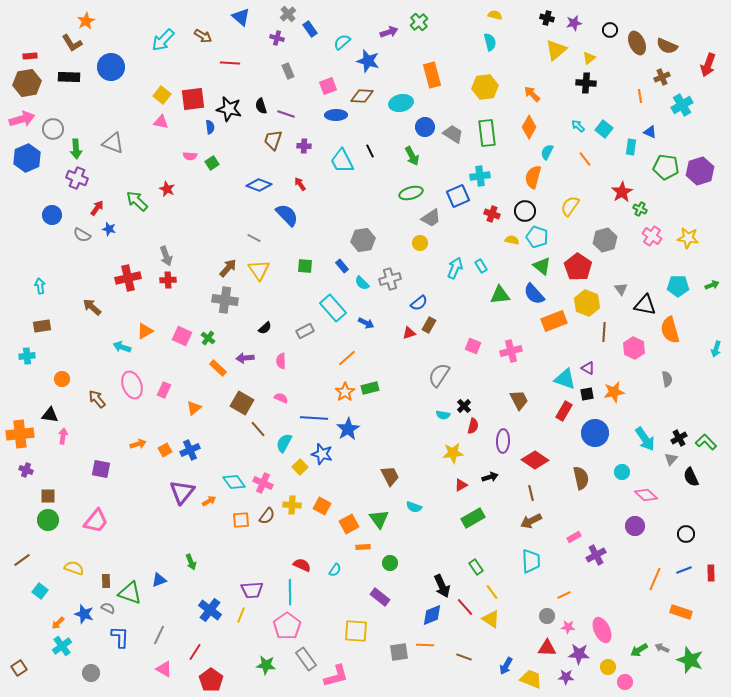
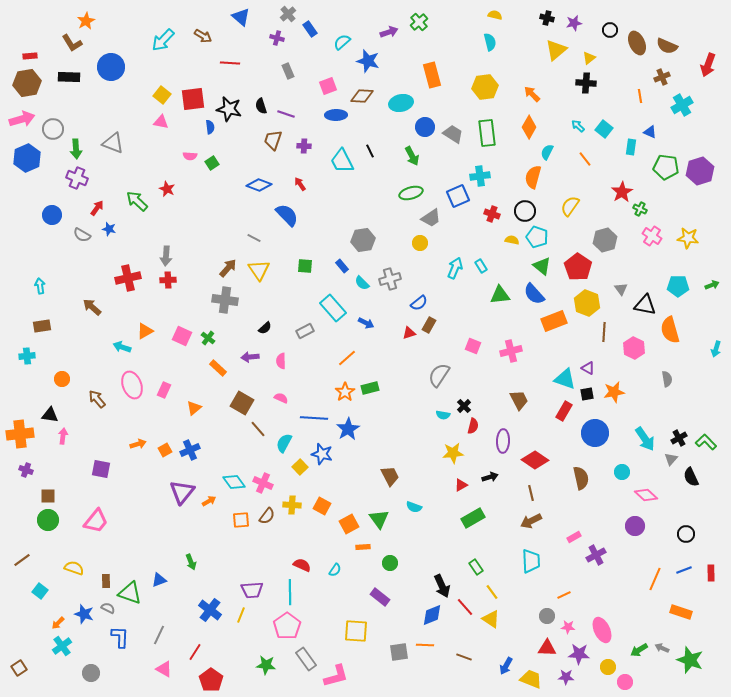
gray arrow at (166, 256): rotated 24 degrees clockwise
purple arrow at (245, 358): moved 5 px right, 1 px up
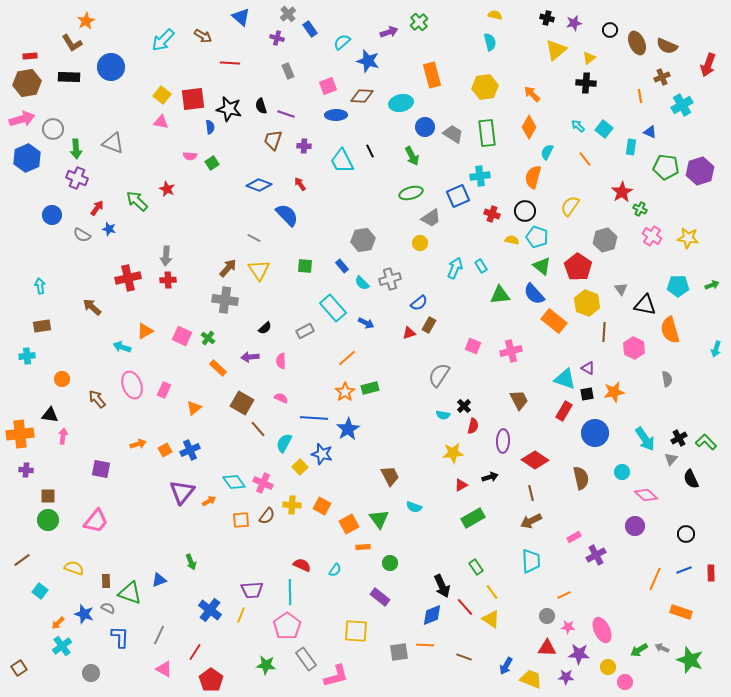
orange rectangle at (554, 321): rotated 60 degrees clockwise
purple cross at (26, 470): rotated 16 degrees counterclockwise
black semicircle at (691, 477): moved 2 px down
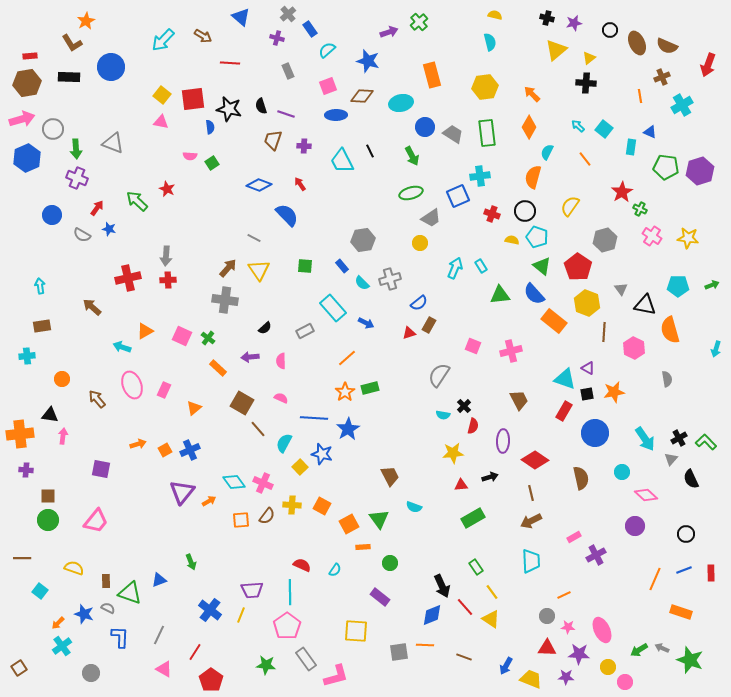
cyan semicircle at (342, 42): moved 15 px left, 8 px down
red triangle at (461, 485): rotated 24 degrees clockwise
brown line at (22, 560): moved 2 px up; rotated 36 degrees clockwise
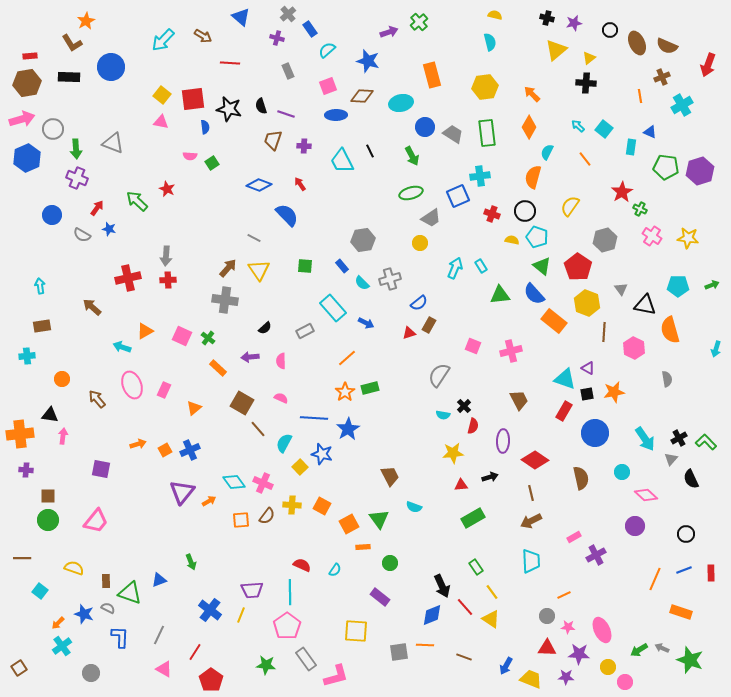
blue semicircle at (210, 127): moved 5 px left
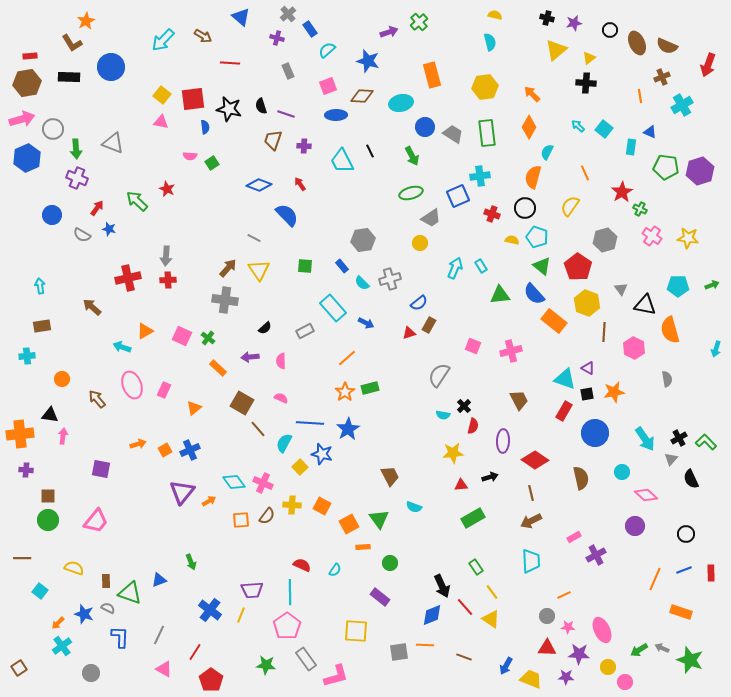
orange line at (585, 159): moved 14 px down; rotated 14 degrees clockwise
black circle at (525, 211): moved 3 px up
blue line at (314, 418): moved 4 px left, 5 px down
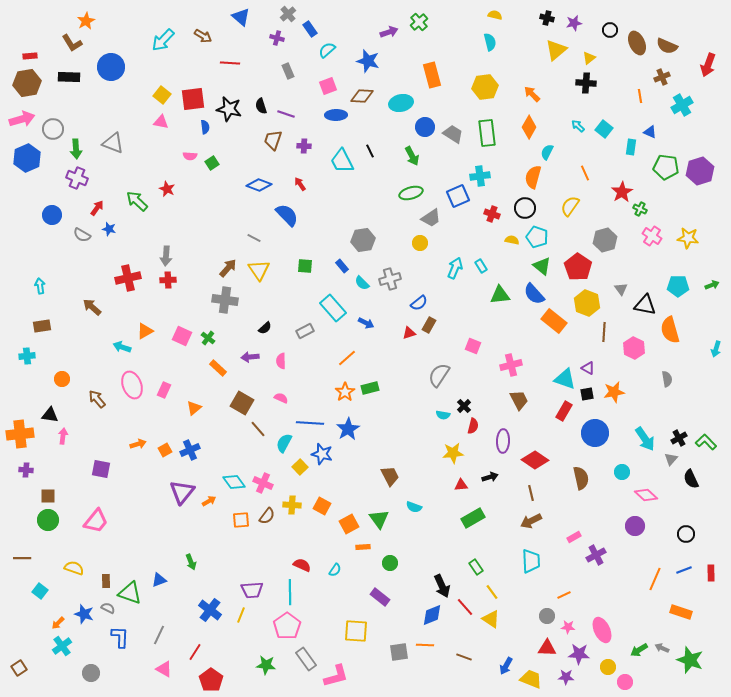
pink cross at (511, 351): moved 14 px down
